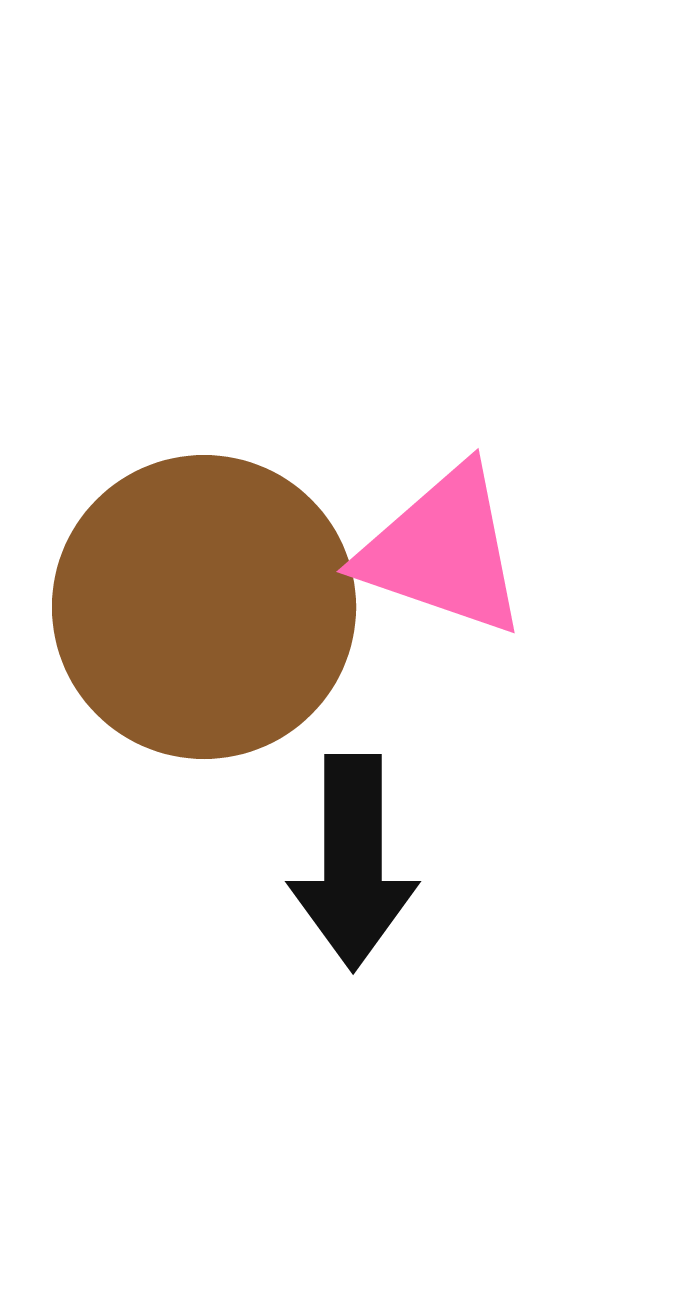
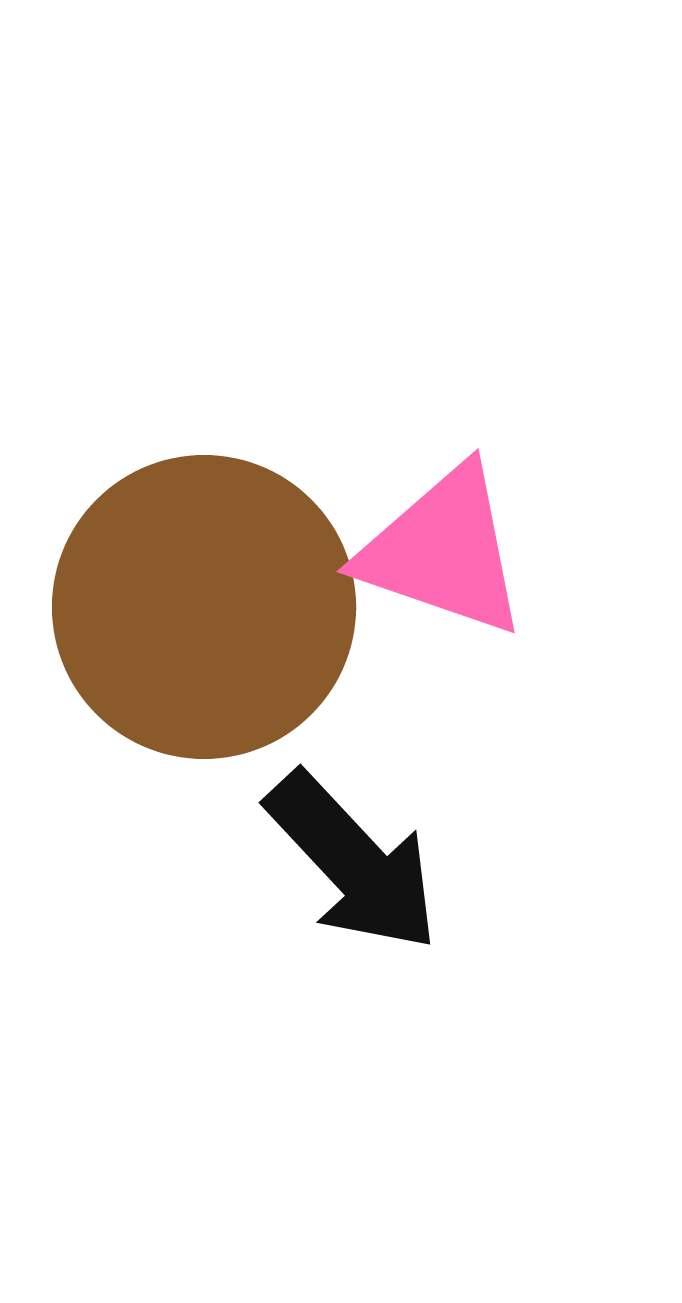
black arrow: rotated 43 degrees counterclockwise
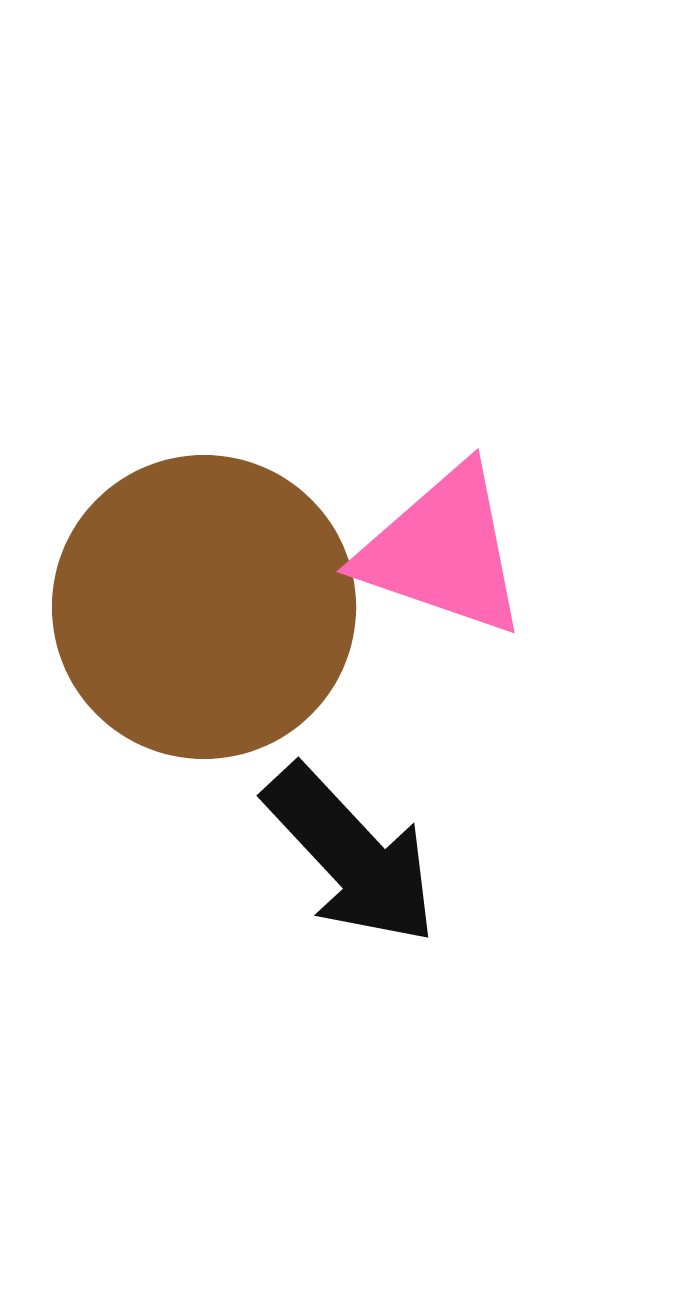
black arrow: moved 2 px left, 7 px up
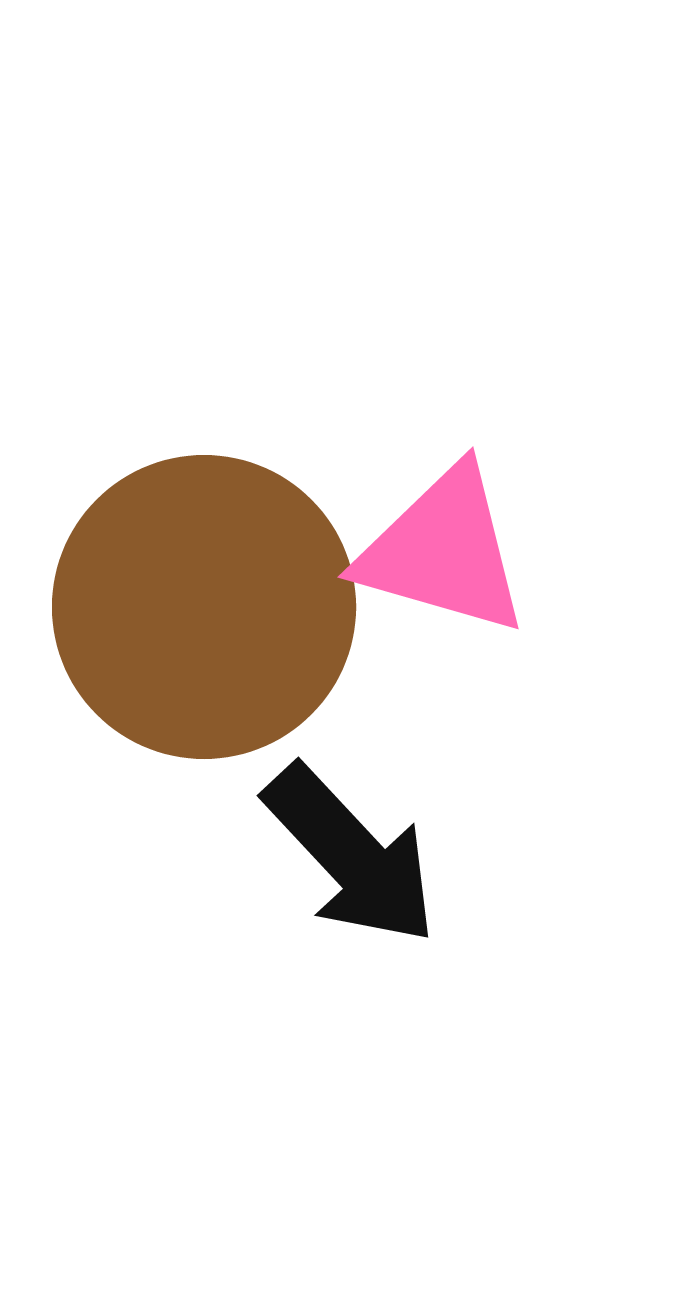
pink triangle: rotated 3 degrees counterclockwise
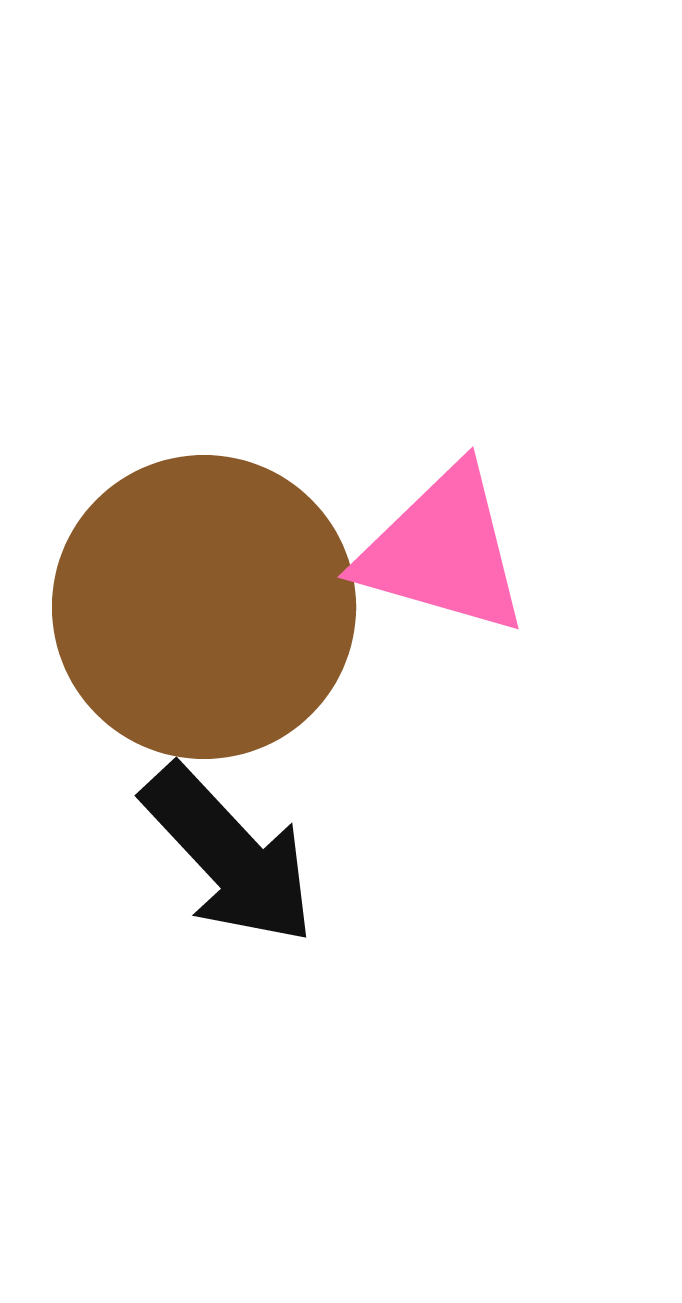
black arrow: moved 122 px left
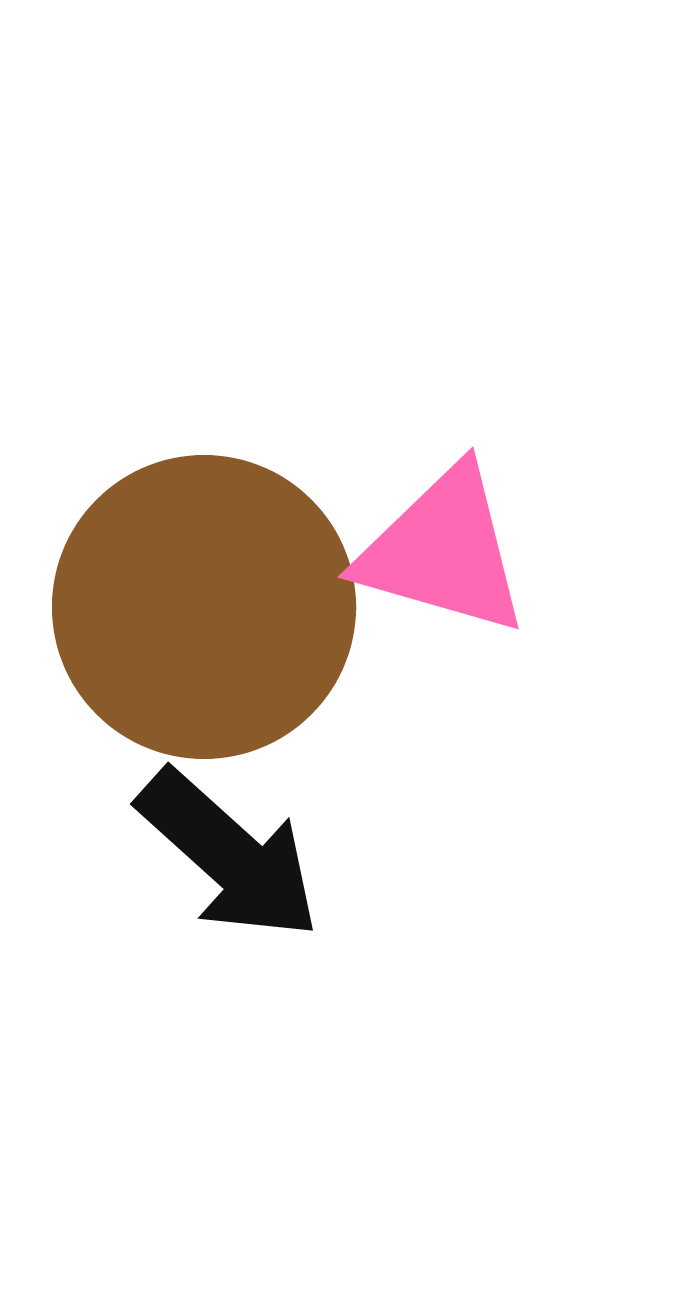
black arrow: rotated 5 degrees counterclockwise
